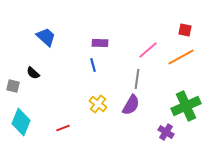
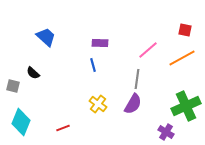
orange line: moved 1 px right, 1 px down
purple semicircle: moved 2 px right, 1 px up
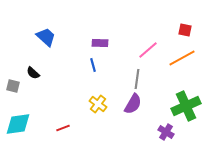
cyan diamond: moved 3 px left, 2 px down; rotated 60 degrees clockwise
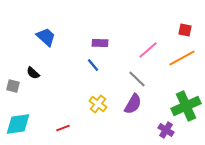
blue line: rotated 24 degrees counterclockwise
gray line: rotated 54 degrees counterclockwise
purple cross: moved 2 px up
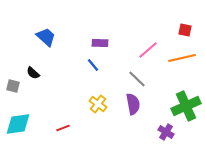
orange line: rotated 16 degrees clockwise
purple semicircle: rotated 40 degrees counterclockwise
purple cross: moved 2 px down
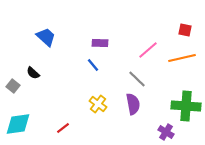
gray square: rotated 24 degrees clockwise
green cross: rotated 28 degrees clockwise
red line: rotated 16 degrees counterclockwise
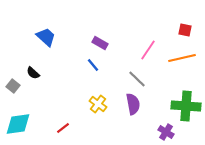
purple rectangle: rotated 28 degrees clockwise
pink line: rotated 15 degrees counterclockwise
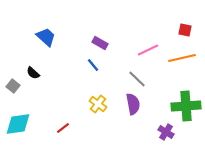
pink line: rotated 30 degrees clockwise
green cross: rotated 8 degrees counterclockwise
